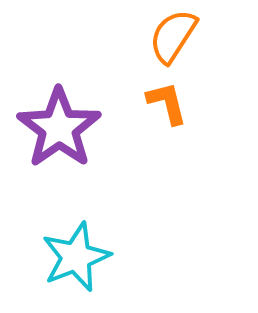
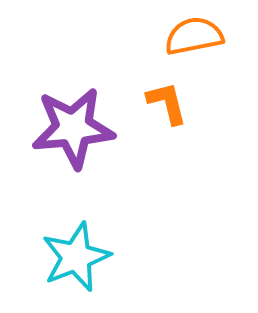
orange semicircle: moved 21 px right; rotated 46 degrees clockwise
purple star: moved 14 px right; rotated 30 degrees clockwise
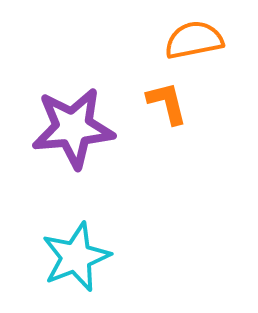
orange semicircle: moved 4 px down
